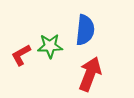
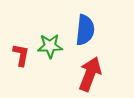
red L-shape: rotated 130 degrees clockwise
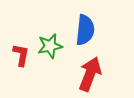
green star: rotated 10 degrees counterclockwise
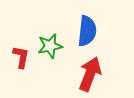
blue semicircle: moved 2 px right, 1 px down
red L-shape: moved 2 px down
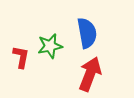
blue semicircle: moved 2 px down; rotated 16 degrees counterclockwise
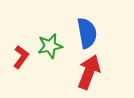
red L-shape: rotated 25 degrees clockwise
red arrow: moved 1 px left, 2 px up
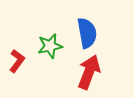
red L-shape: moved 4 px left, 4 px down
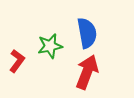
red arrow: moved 2 px left
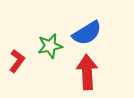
blue semicircle: rotated 68 degrees clockwise
red arrow: rotated 24 degrees counterclockwise
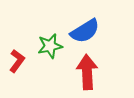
blue semicircle: moved 2 px left, 2 px up
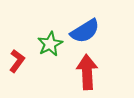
green star: moved 2 px up; rotated 15 degrees counterclockwise
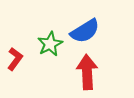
red L-shape: moved 2 px left, 2 px up
